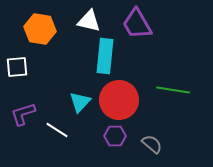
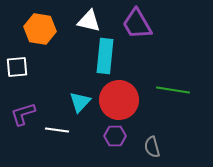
white line: rotated 25 degrees counterclockwise
gray semicircle: moved 3 px down; rotated 145 degrees counterclockwise
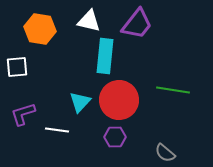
purple trapezoid: rotated 112 degrees counterclockwise
purple hexagon: moved 1 px down
gray semicircle: moved 13 px right, 6 px down; rotated 35 degrees counterclockwise
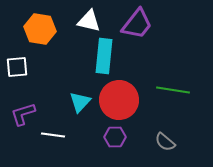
cyan rectangle: moved 1 px left
white line: moved 4 px left, 5 px down
gray semicircle: moved 11 px up
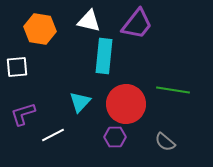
red circle: moved 7 px right, 4 px down
white line: rotated 35 degrees counterclockwise
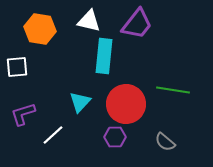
white line: rotated 15 degrees counterclockwise
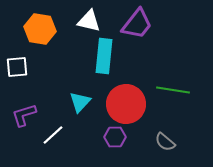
purple L-shape: moved 1 px right, 1 px down
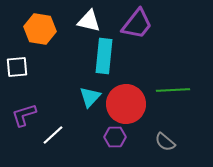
green line: rotated 12 degrees counterclockwise
cyan triangle: moved 10 px right, 5 px up
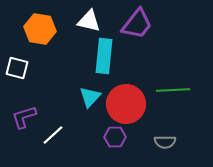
white square: moved 1 px down; rotated 20 degrees clockwise
purple L-shape: moved 2 px down
gray semicircle: rotated 40 degrees counterclockwise
